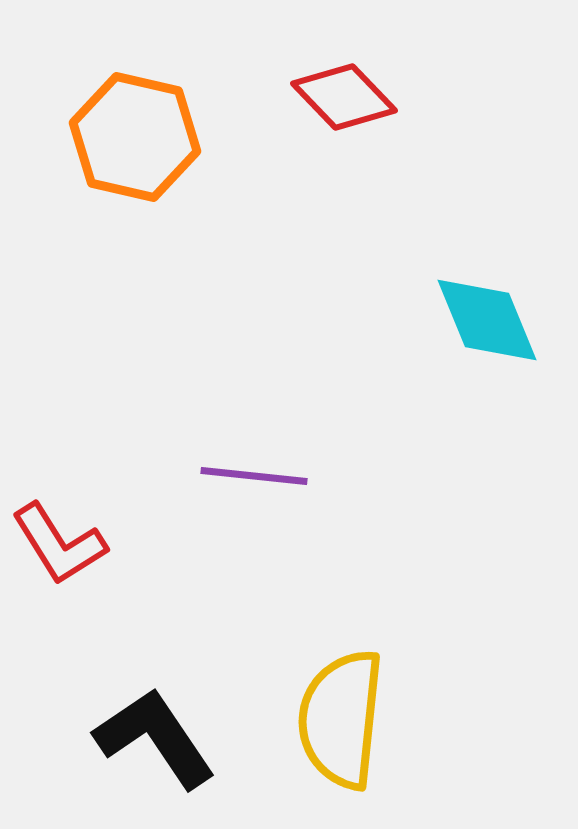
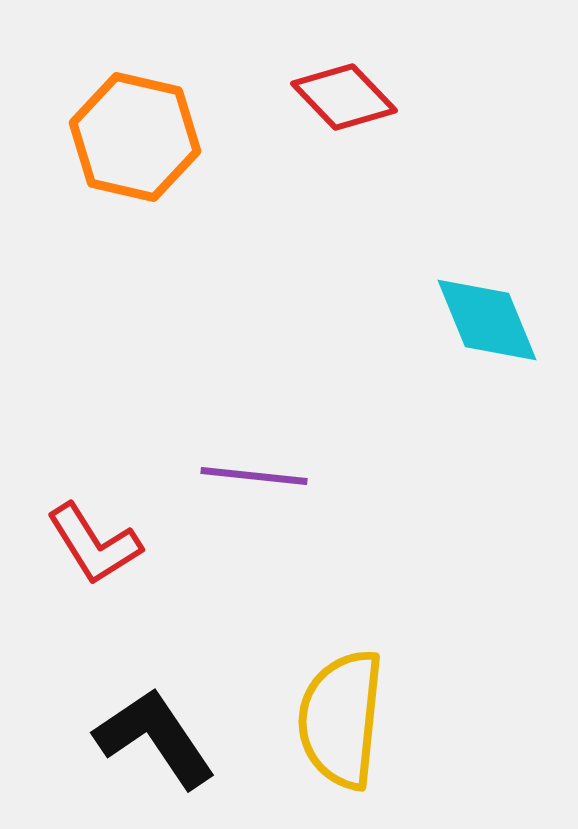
red L-shape: moved 35 px right
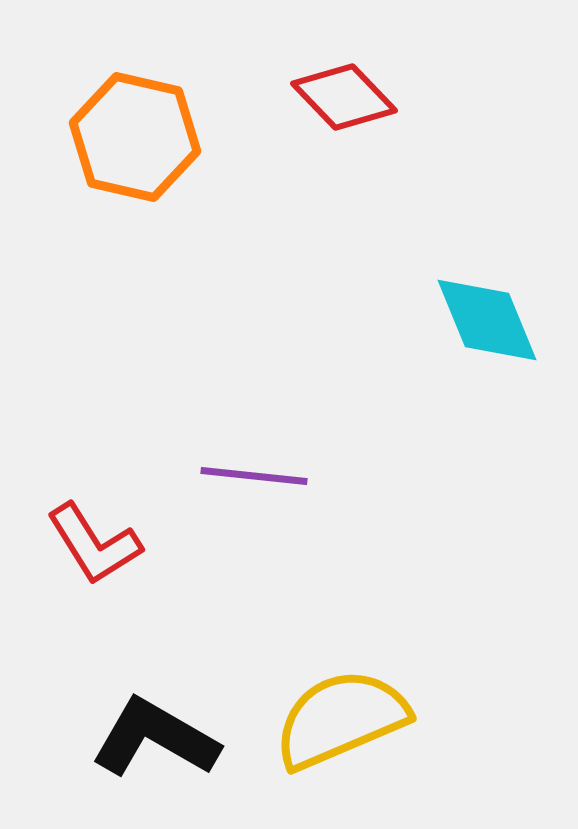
yellow semicircle: rotated 61 degrees clockwise
black L-shape: rotated 26 degrees counterclockwise
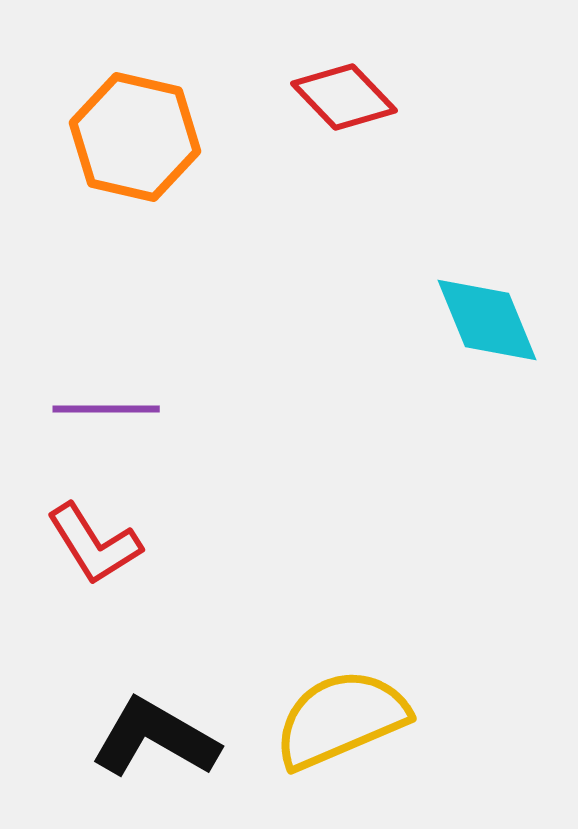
purple line: moved 148 px left, 67 px up; rotated 6 degrees counterclockwise
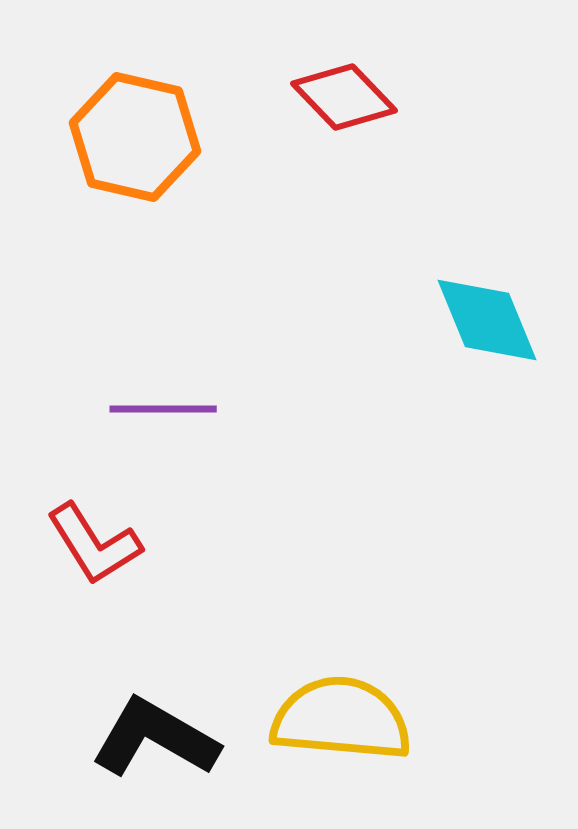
purple line: moved 57 px right
yellow semicircle: rotated 28 degrees clockwise
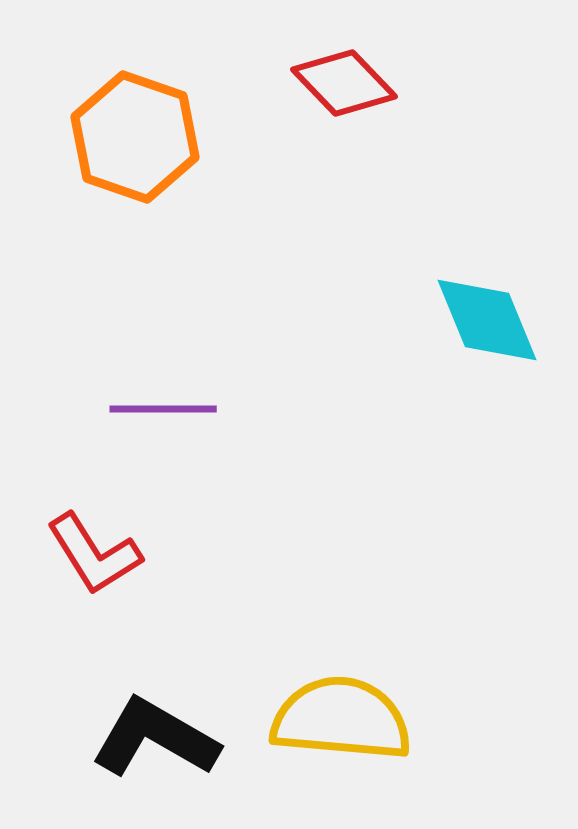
red diamond: moved 14 px up
orange hexagon: rotated 6 degrees clockwise
red L-shape: moved 10 px down
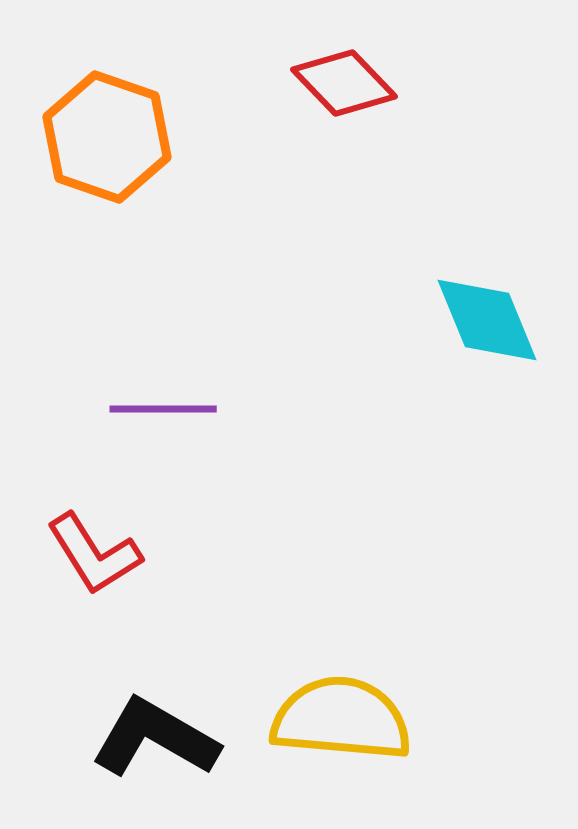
orange hexagon: moved 28 px left
